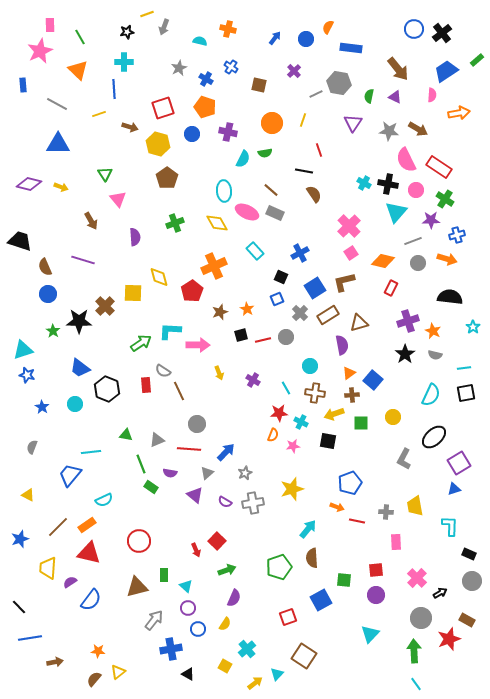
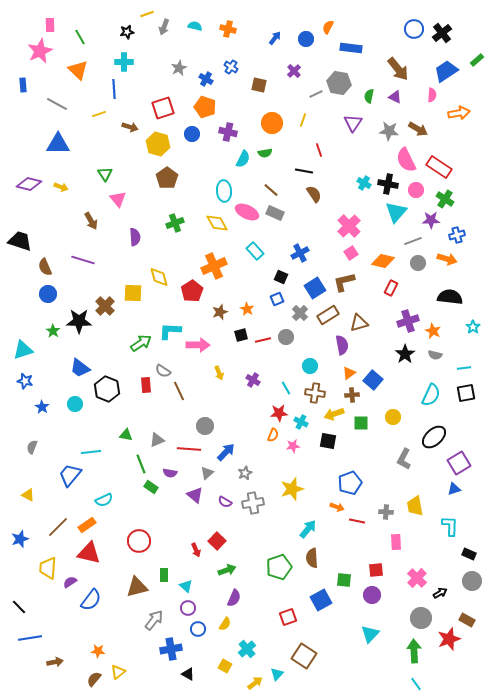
cyan semicircle at (200, 41): moved 5 px left, 15 px up
blue star at (27, 375): moved 2 px left, 6 px down
gray circle at (197, 424): moved 8 px right, 2 px down
purple circle at (376, 595): moved 4 px left
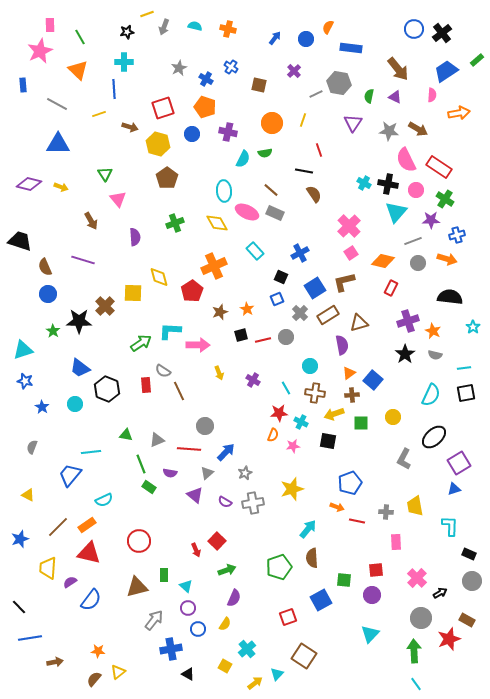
green rectangle at (151, 487): moved 2 px left
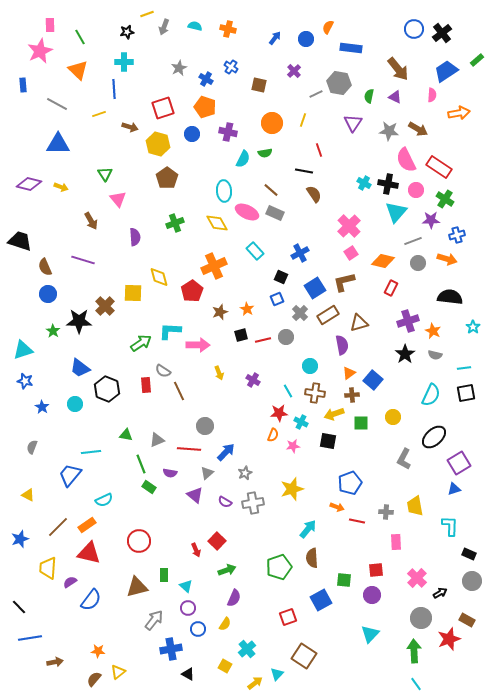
cyan line at (286, 388): moved 2 px right, 3 px down
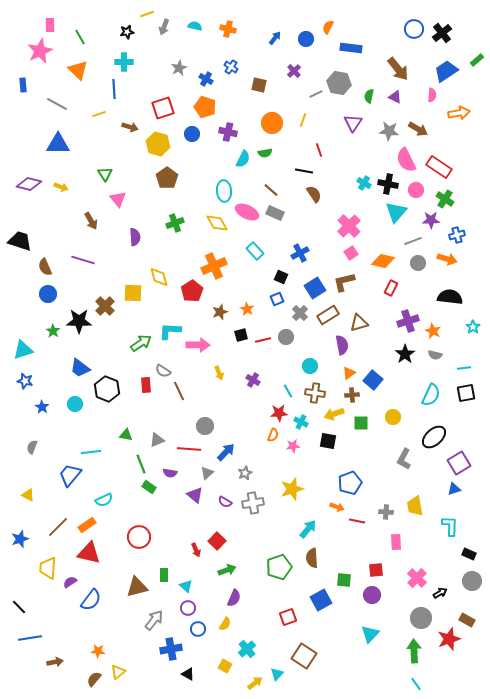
red circle at (139, 541): moved 4 px up
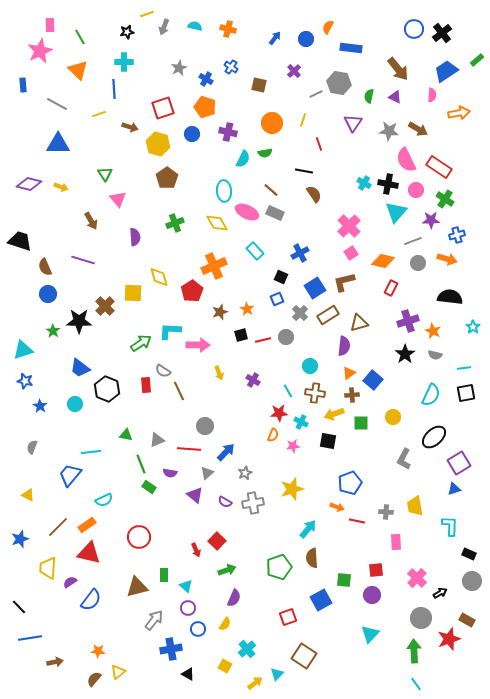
red line at (319, 150): moved 6 px up
purple semicircle at (342, 345): moved 2 px right, 1 px down; rotated 18 degrees clockwise
blue star at (42, 407): moved 2 px left, 1 px up
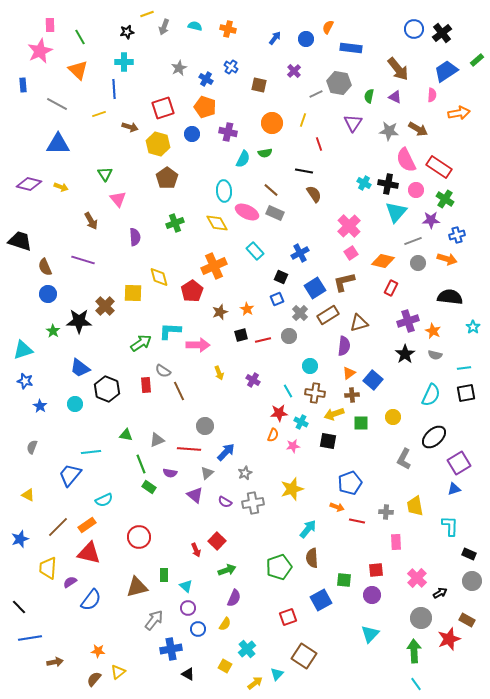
gray circle at (286, 337): moved 3 px right, 1 px up
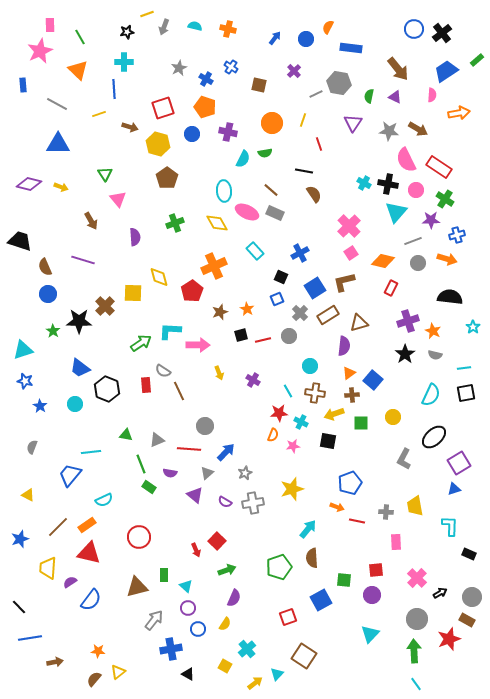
gray circle at (472, 581): moved 16 px down
gray circle at (421, 618): moved 4 px left, 1 px down
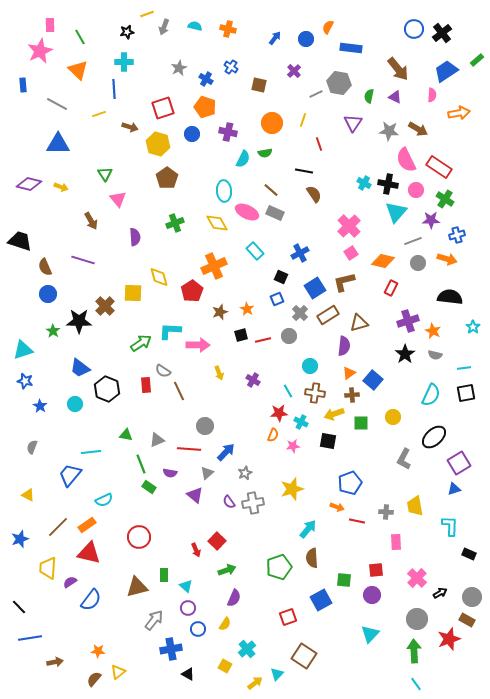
purple semicircle at (225, 502): moved 4 px right; rotated 24 degrees clockwise
